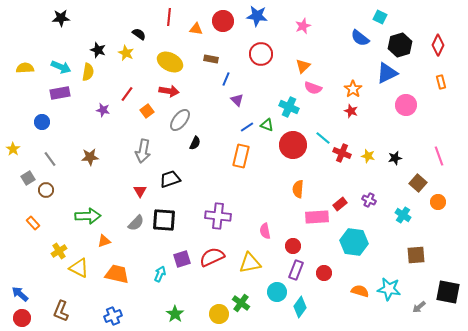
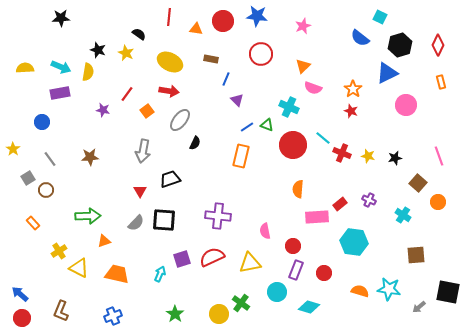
cyan diamond at (300, 307): moved 9 px right; rotated 70 degrees clockwise
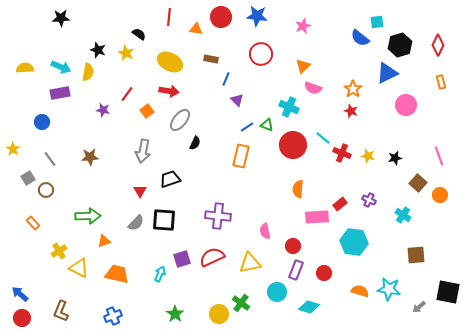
cyan square at (380, 17): moved 3 px left, 5 px down; rotated 32 degrees counterclockwise
red circle at (223, 21): moved 2 px left, 4 px up
orange circle at (438, 202): moved 2 px right, 7 px up
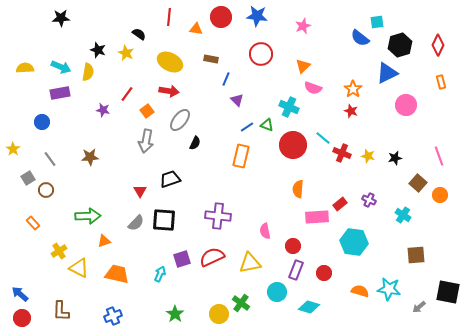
gray arrow at (143, 151): moved 3 px right, 10 px up
brown L-shape at (61, 311): rotated 20 degrees counterclockwise
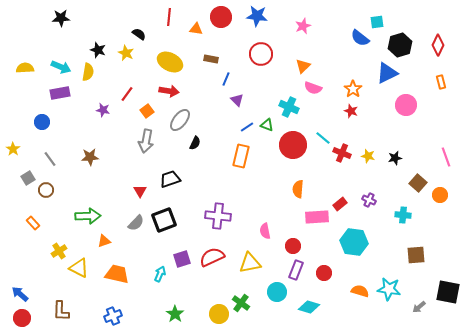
pink line at (439, 156): moved 7 px right, 1 px down
cyan cross at (403, 215): rotated 28 degrees counterclockwise
black square at (164, 220): rotated 25 degrees counterclockwise
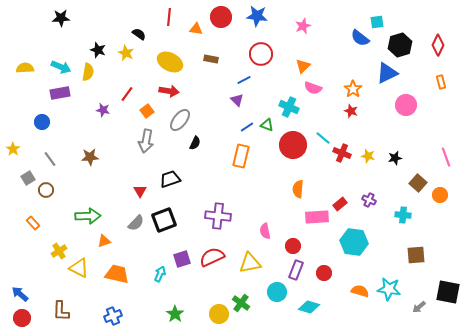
blue line at (226, 79): moved 18 px right, 1 px down; rotated 40 degrees clockwise
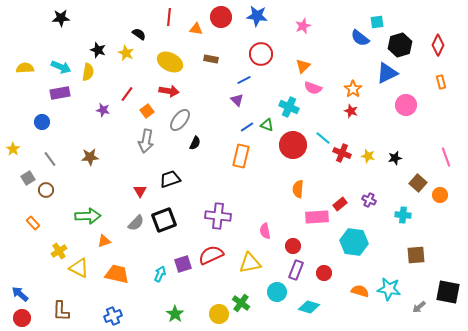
red semicircle at (212, 257): moved 1 px left, 2 px up
purple square at (182, 259): moved 1 px right, 5 px down
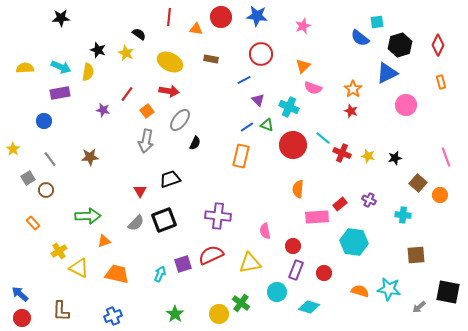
purple triangle at (237, 100): moved 21 px right
blue circle at (42, 122): moved 2 px right, 1 px up
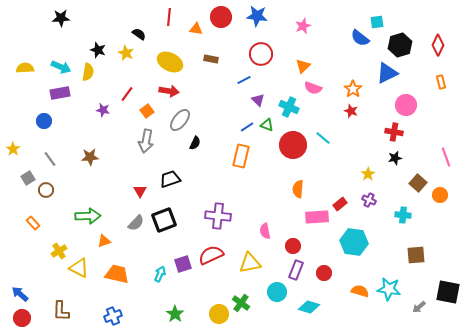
red cross at (342, 153): moved 52 px right, 21 px up; rotated 12 degrees counterclockwise
yellow star at (368, 156): moved 18 px down; rotated 24 degrees clockwise
